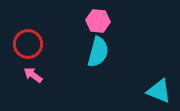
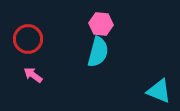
pink hexagon: moved 3 px right, 3 px down
red circle: moved 5 px up
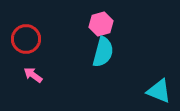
pink hexagon: rotated 20 degrees counterclockwise
red circle: moved 2 px left
cyan semicircle: moved 5 px right
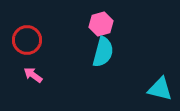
red circle: moved 1 px right, 1 px down
cyan triangle: moved 1 px right, 2 px up; rotated 8 degrees counterclockwise
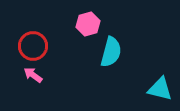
pink hexagon: moved 13 px left
red circle: moved 6 px right, 6 px down
cyan semicircle: moved 8 px right
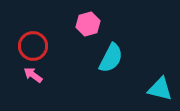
cyan semicircle: moved 6 px down; rotated 12 degrees clockwise
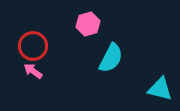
pink arrow: moved 4 px up
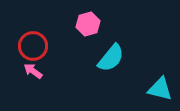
cyan semicircle: rotated 12 degrees clockwise
